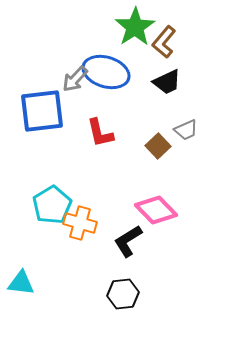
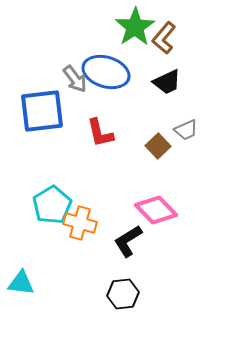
brown L-shape: moved 4 px up
gray arrow: rotated 80 degrees counterclockwise
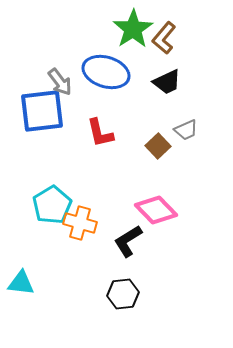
green star: moved 2 px left, 2 px down
gray arrow: moved 15 px left, 3 px down
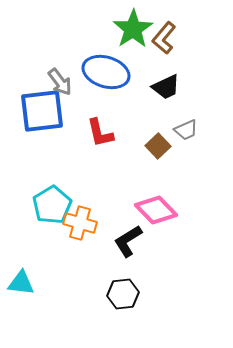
black trapezoid: moved 1 px left, 5 px down
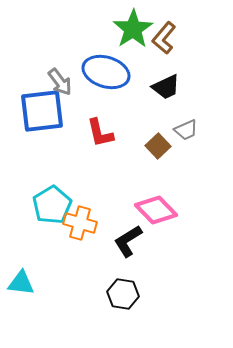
black hexagon: rotated 16 degrees clockwise
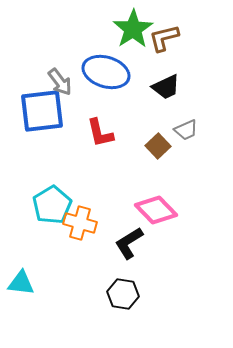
brown L-shape: rotated 36 degrees clockwise
black L-shape: moved 1 px right, 2 px down
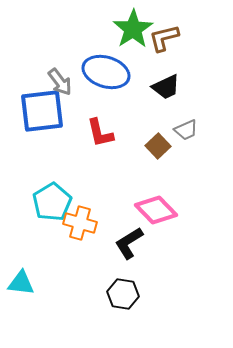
cyan pentagon: moved 3 px up
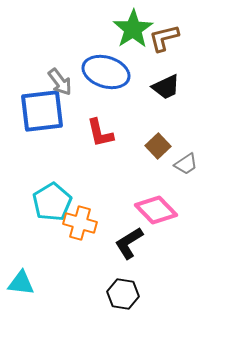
gray trapezoid: moved 34 px down; rotated 10 degrees counterclockwise
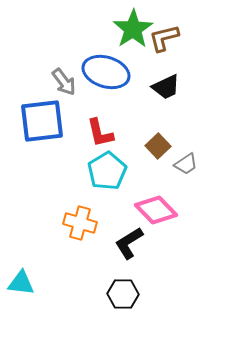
gray arrow: moved 4 px right
blue square: moved 10 px down
cyan pentagon: moved 55 px right, 31 px up
black hexagon: rotated 8 degrees counterclockwise
